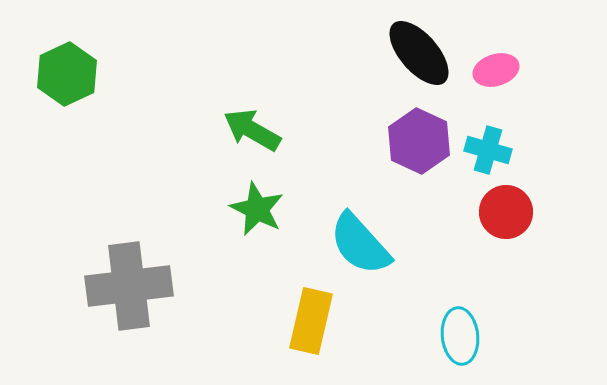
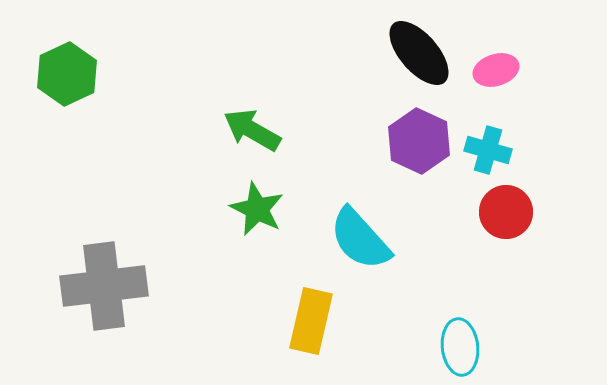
cyan semicircle: moved 5 px up
gray cross: moved 25 px left
cyan ellipse: moved 11 px down
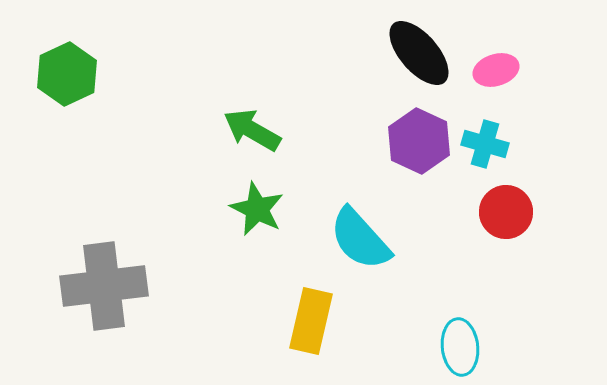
cyan cross: moved 3 px left, 6 px up
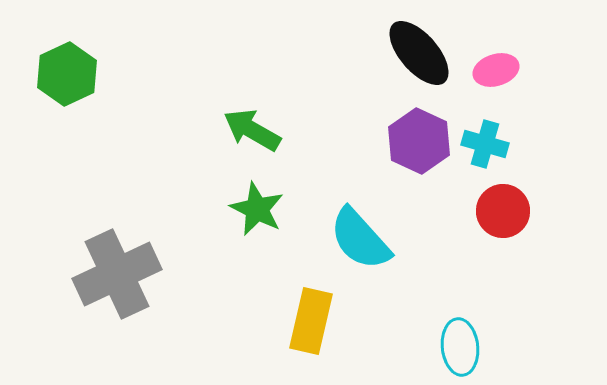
red circle: moved 3 px left, 1 px up
gray cross: moved 13 px right, 12 px up; rotated 18 degrees counterclockwise
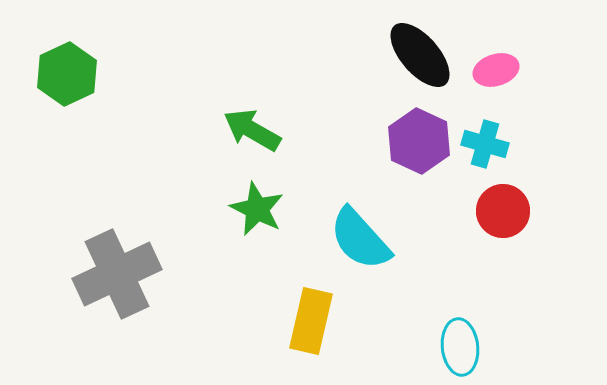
black ellipse: moved 1 px right, 2 px down
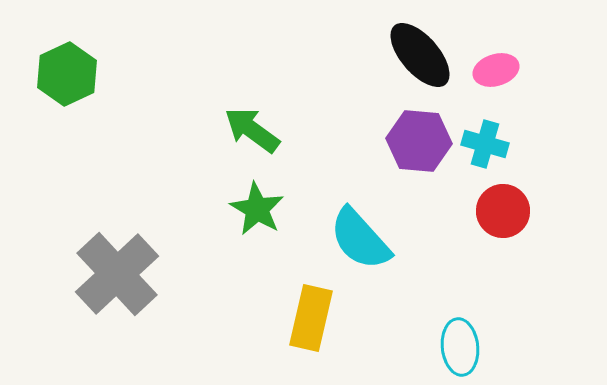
green arrow: rotated 6 degrees clockwise
purple hexagon: rotated 20 degrees counterclockwise
green star: rotated 4 degrees clockwise
gray cross: rotated 18 degrees counterclockwise
yellow rectangle: moved 3 px up
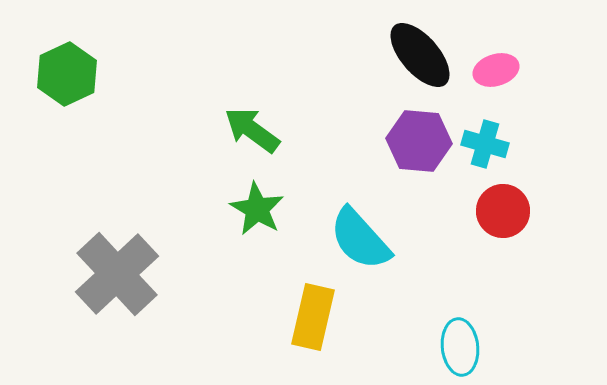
yellow rectangle: moved 2 px right, 1 px up
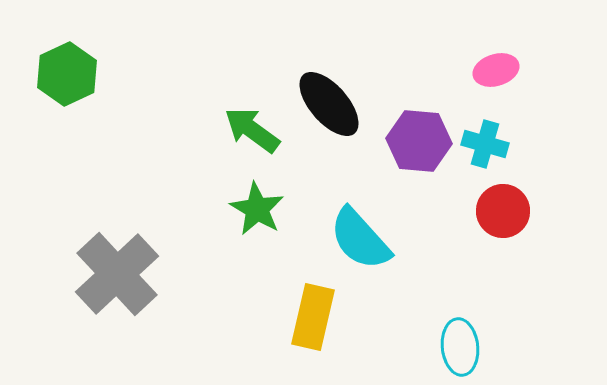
black ellipse: moved 91 px left, 49 px down
